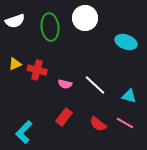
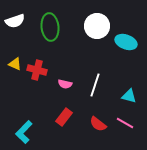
white circle: moved 12 px right, 8 px down
yellow triangle: rotated 48 degrees clockwise
white line: rotated 65 degrees clockwise
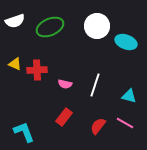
green ellipse: rotated 72 degrees clockwise
red cross: rotated 18 degrees counterclockwise
red semicircle: moved 2 px down; rotated 90 degrees clockwise
cyan L-shape: rotated 115 degrees clockwise
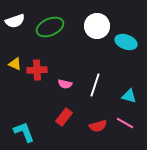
red semicircle: rotated 144 degrees counterclockwise
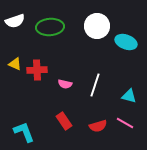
green ellipse: rotated 20 degrees clockwise
red rectangle: moved 4 px down; rotated 72 degrees counterclockwise
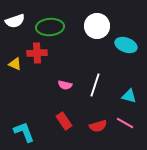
cyan ellipse: moved 3 px down
red cross: moved 17 px up
pink semicircle: moved 1 px down
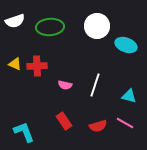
red cross: moved 13 px down
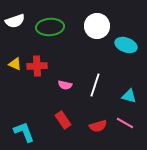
red rectangle: moved 1 px left, 1 px up
